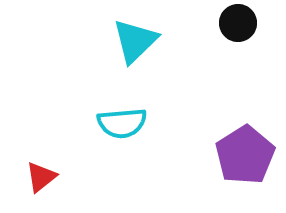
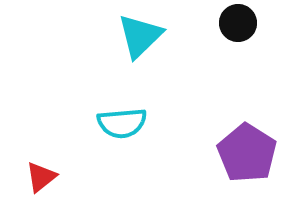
cyan triangle: moved 5 px right, 5 px up
purple pentagon: moved 2 px right, 2 px up; rotated 8 degrees counterclockwise
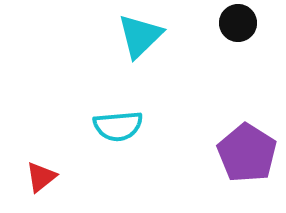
cyan semicircle: moved 4 px left, 3 px down
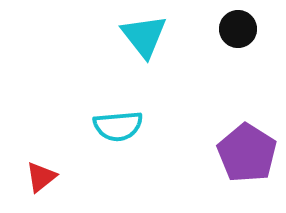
black circle: moved 6 px down
cyan triangle: moved 4 px right; rotated 24 degrees counterclockwise
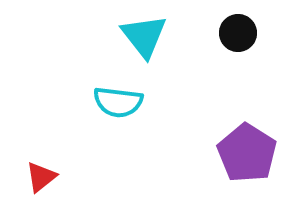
black circle: moved 4 px down
cyan semicircle: moved 24 px up; rotated 12 degrees clockwise
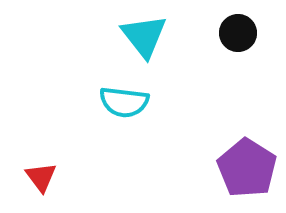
cyan semicircle: moved 6 px right
purple pentagon: moved 15 px down
red triangle: rotated 28 degrees counterclockwise
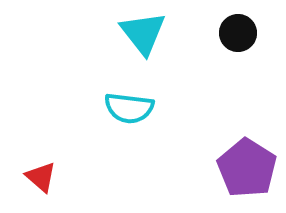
cyan triangle: moved 1 px left, 3 px up
cyan semicircle: moved 5 px right, 6 px down
red triangle: rotated 12 degrees counterclockwise
